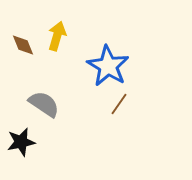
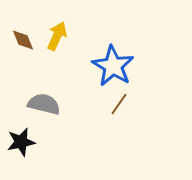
yellow arrow: rotated 8 degrees clockwise
brown diamond: moved 5 px up
blue star: moved 5 px right
gray semicircle: rotated 20 degrees counterclockwise
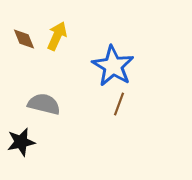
brown diamond: moved 1 px right, 1 px up
brown line: rotated 15 degrees counterclockwise
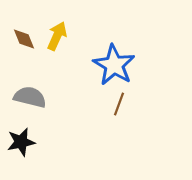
blue star: moved 1 px right, 1 px up
gray semicircle: moved 14 px left, 7 px up
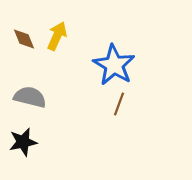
black star: moved 2 px right
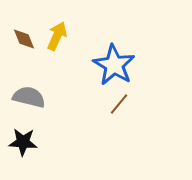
gray semicircle: moved 1 px left
brown line: rotated 20 degrees clockwise
black star: rotated 16 degrees clockwise
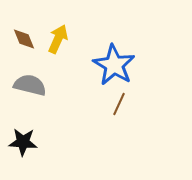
yellow arrow: moved 1 px right, 3 px down
gray semicircle: moved 1 px right, 12 px up
brown line: rotated 15 degrees counterclockwise
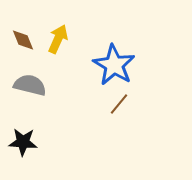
brown diamond: moved 1 px left, 1 px down
brown line: rotated 15 degrees clockwise
